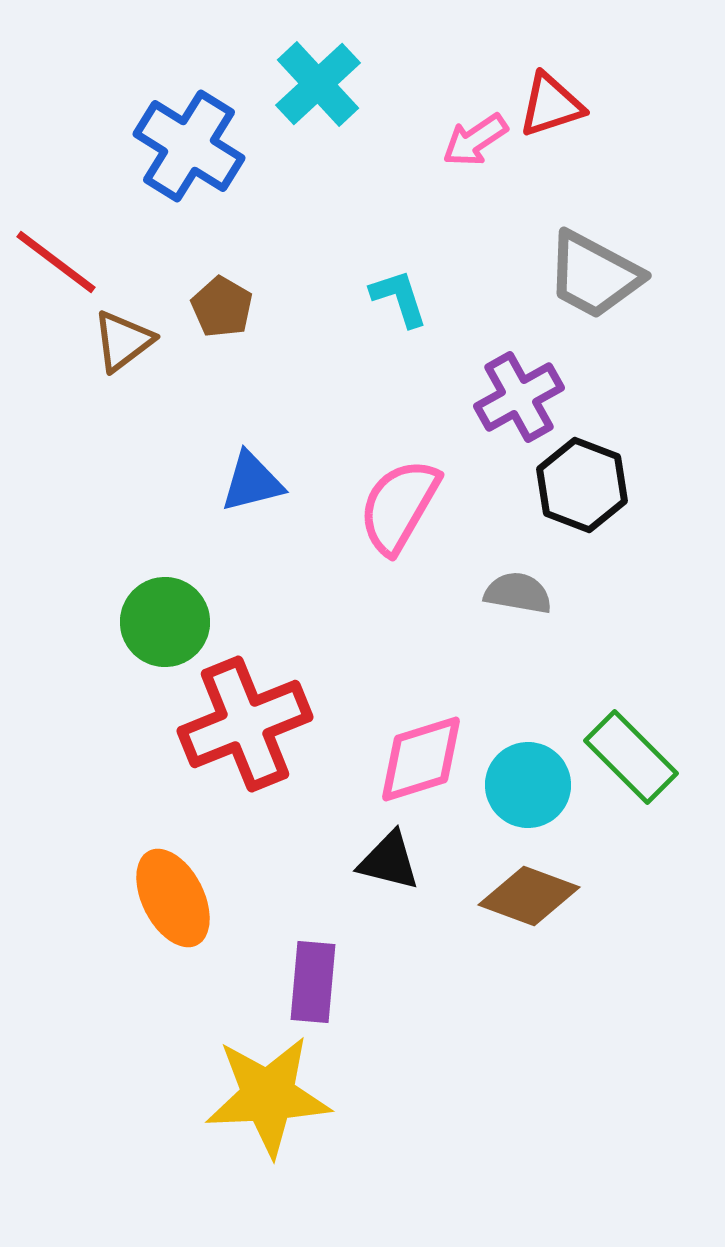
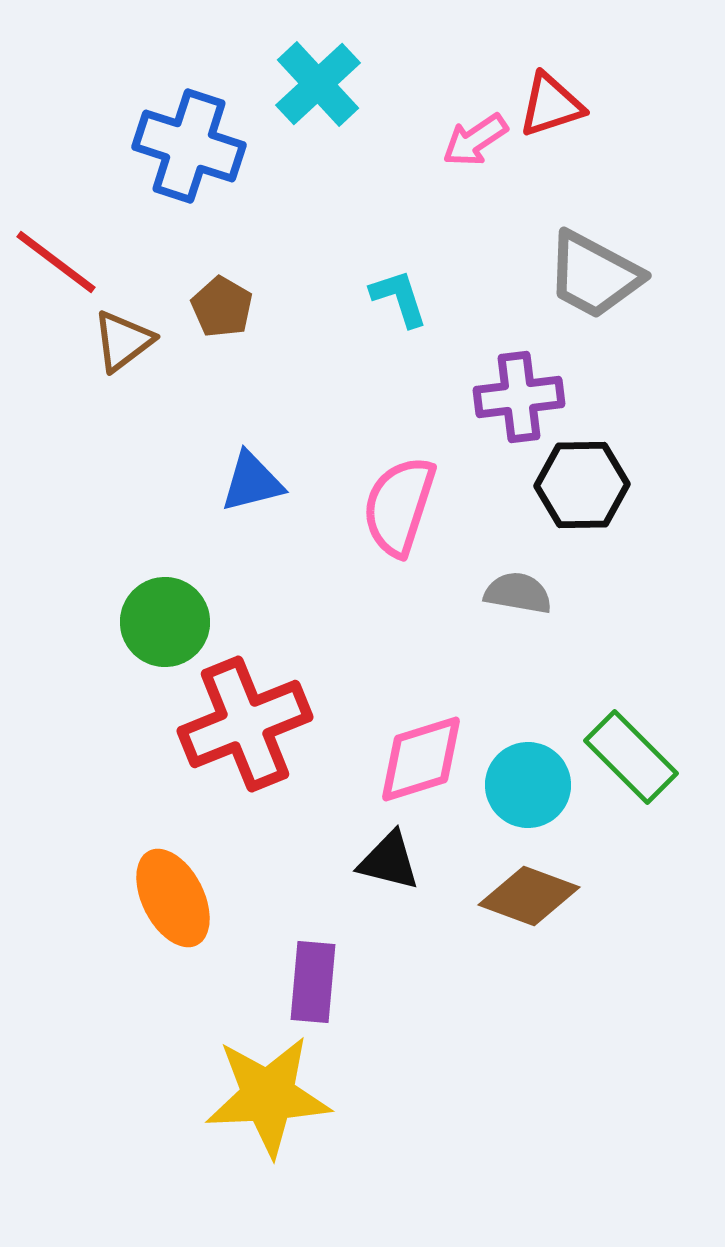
blue cross: rotated 14 degrees counterclockwise
purple cross: rotated 22 degrees clockwise
black hexagon: rotated 22 degrees counterclockwise
pink semicircle: rotated 12 degrees counterclockwise
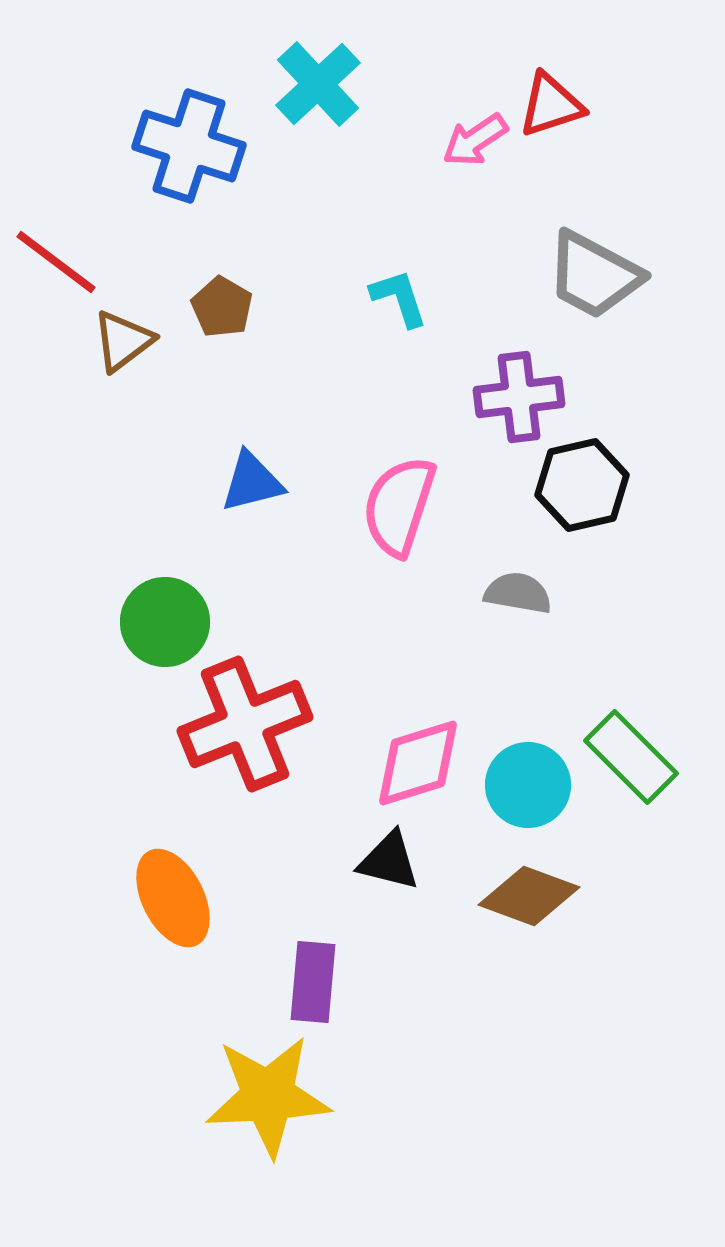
black hexagon: rotated 12 degrees counterclockwise
pink diamond: moved 3 px left, 4 px down
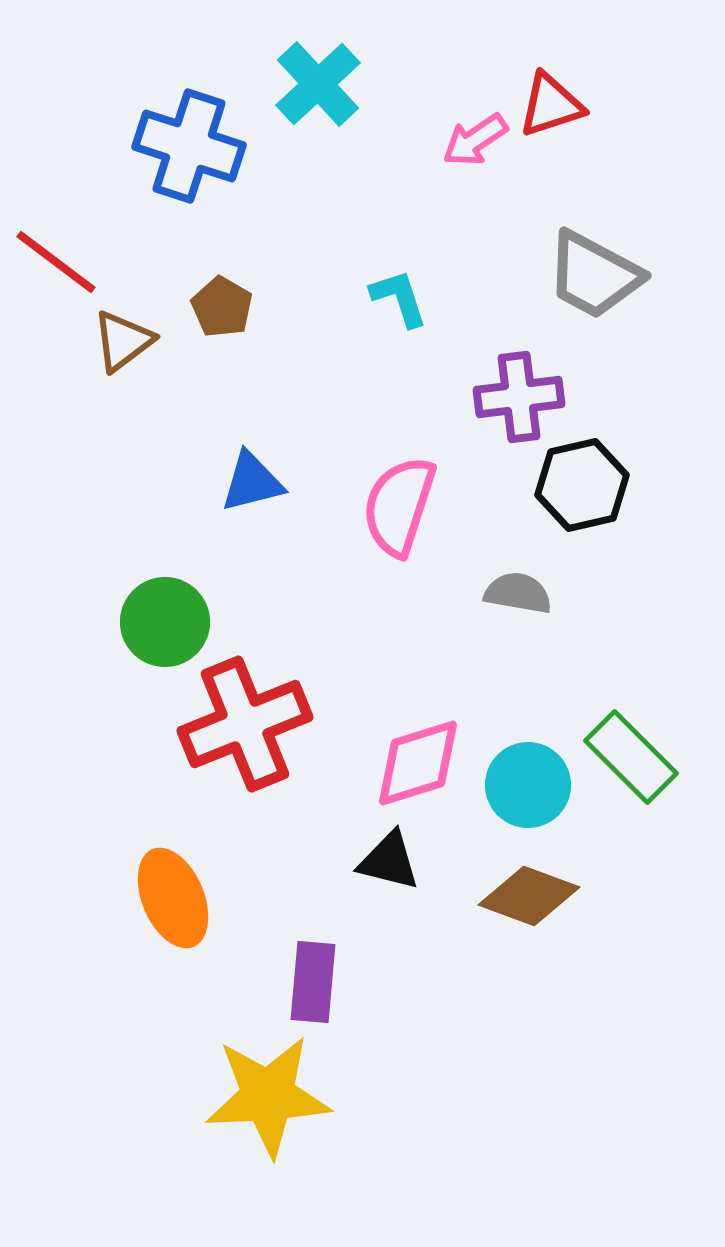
orange ellipse: rotated 4 degrees clockwise
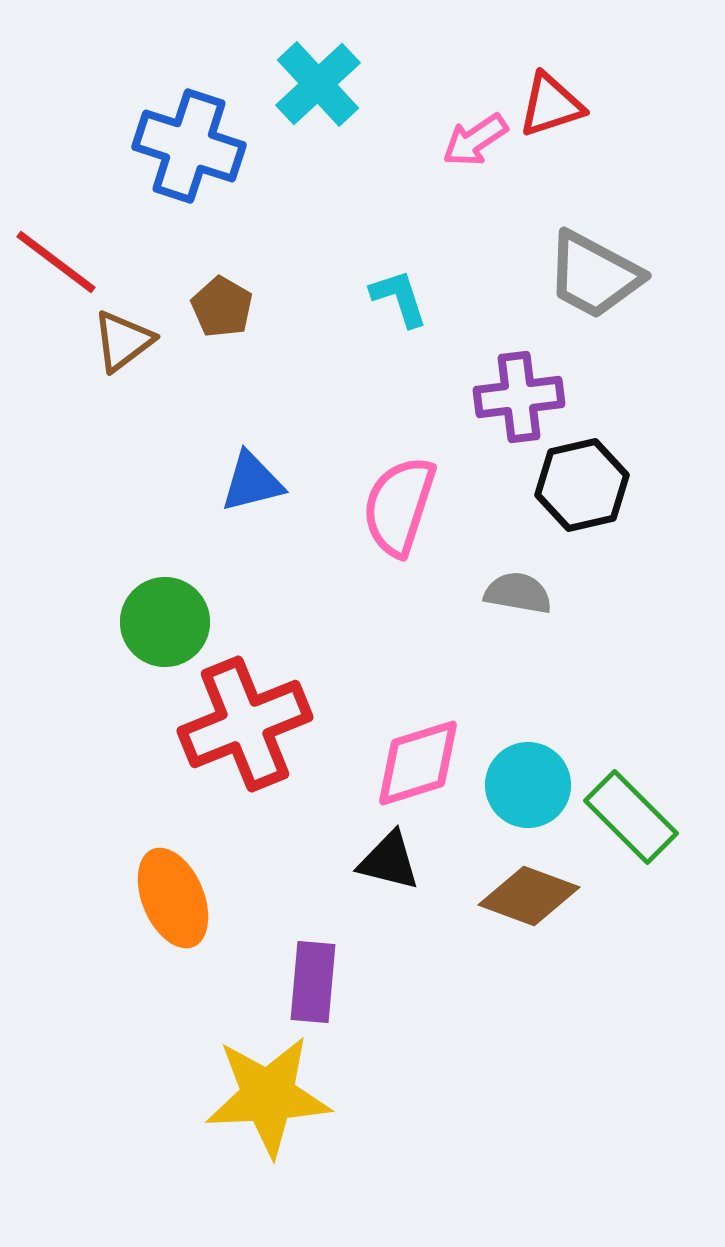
green rectangle: moved 60 px down
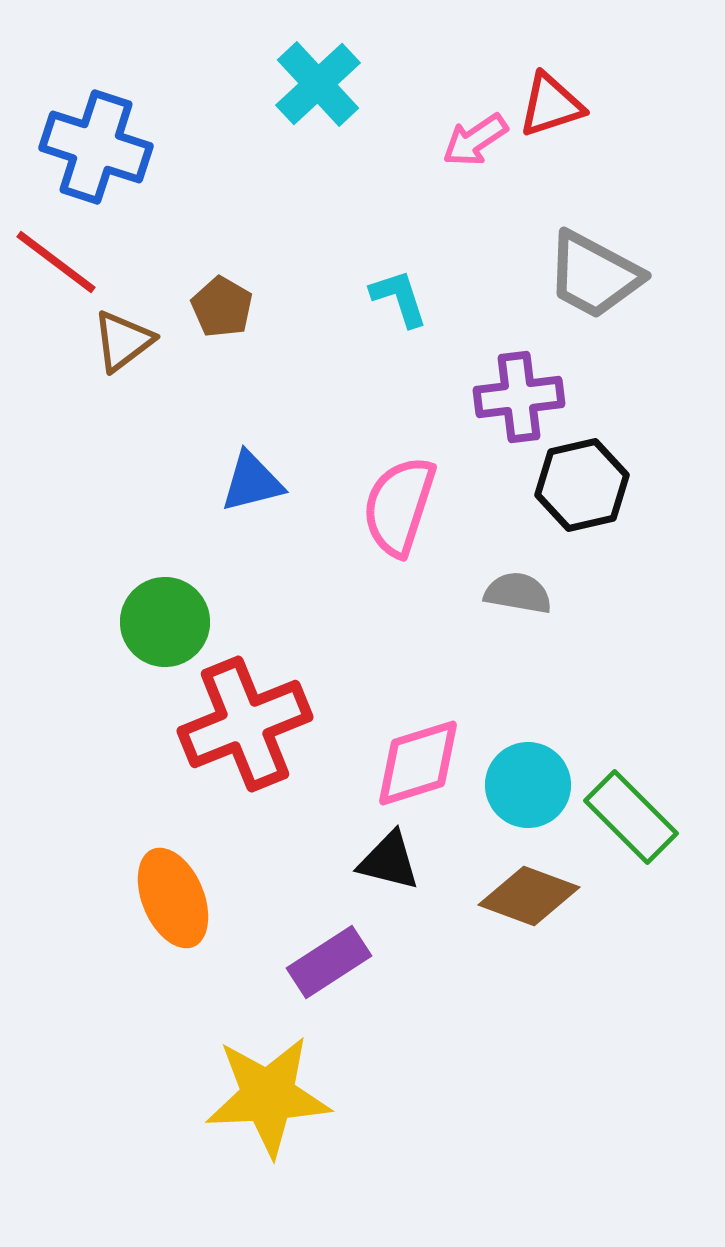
blue cross: moved 93 px left, 1 px down
purple rectangle: moved 16 px right, 20 px up; rotated 52 degrees clockwise
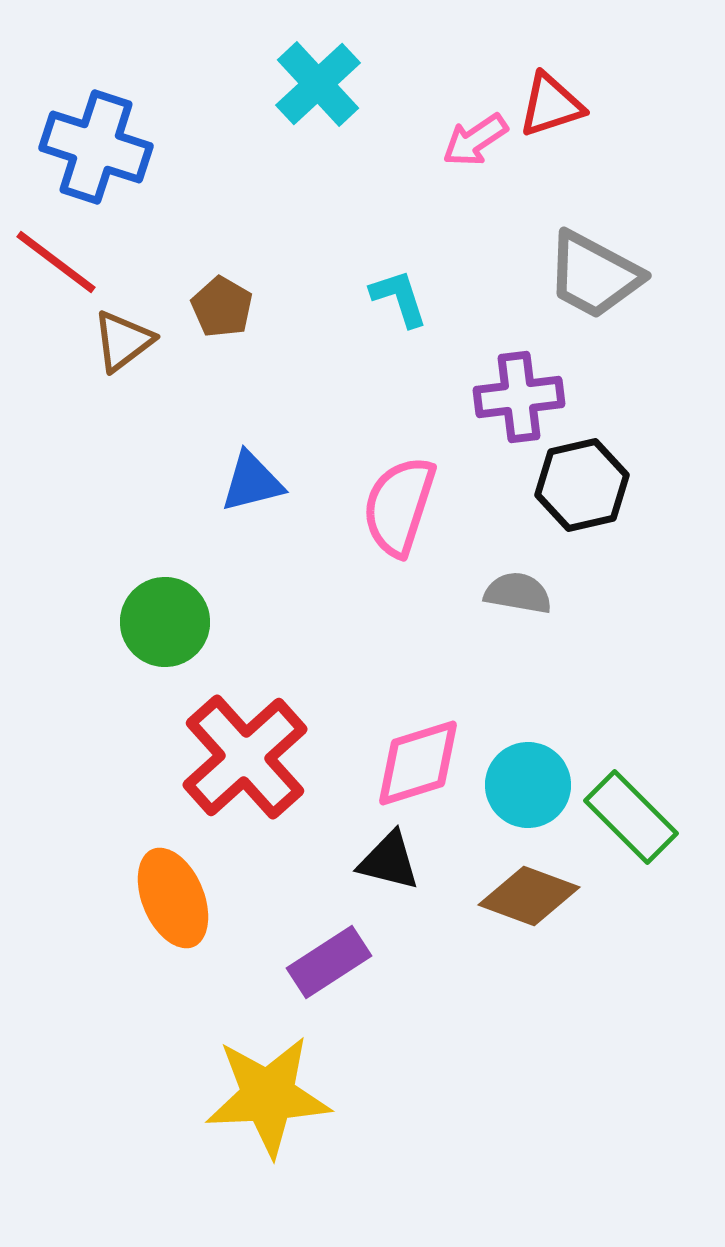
red cross: moved 33 px down; rotated 20 degrees counterclockwise
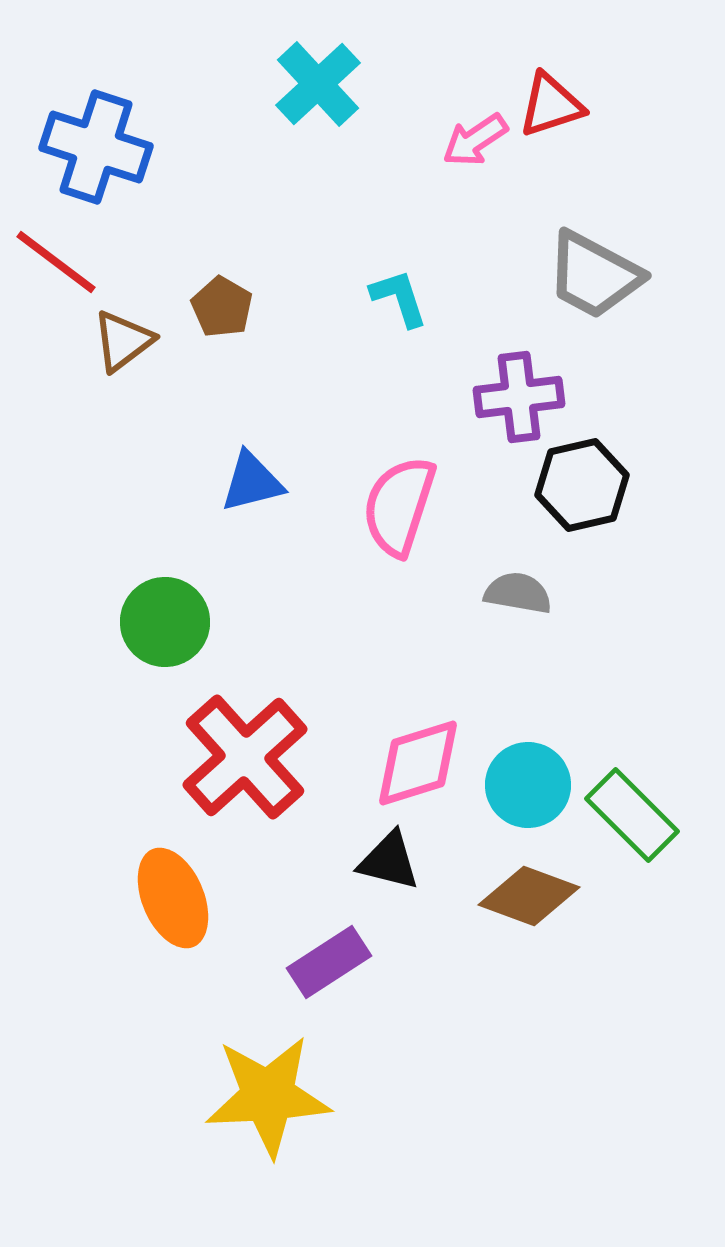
green rectangle: moved 1 px right, 2 px up
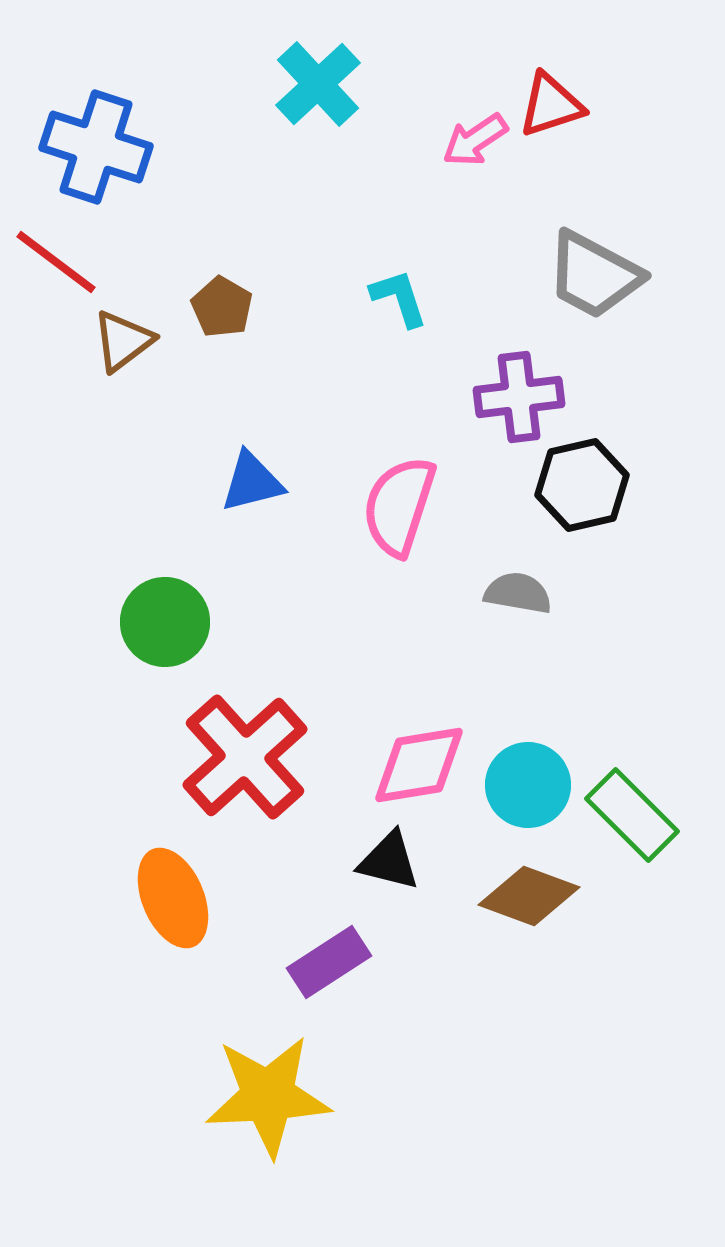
pink diamond: moved 1 px right, 2 px down; rotated 8 degrees clockwise
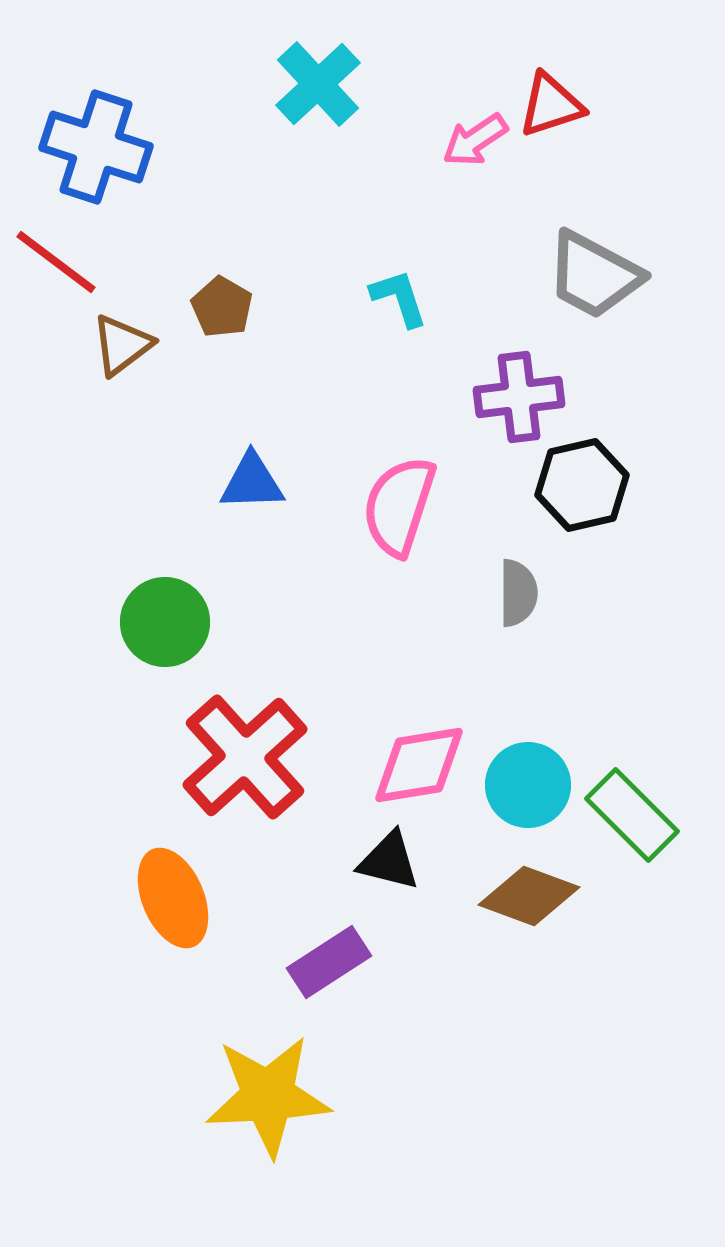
brown triangle: moved 1 px left, 4 px down
blue triangle: rotated 12 degrees clockwise
gray semicircle: rotated 80 degrees clockwise
